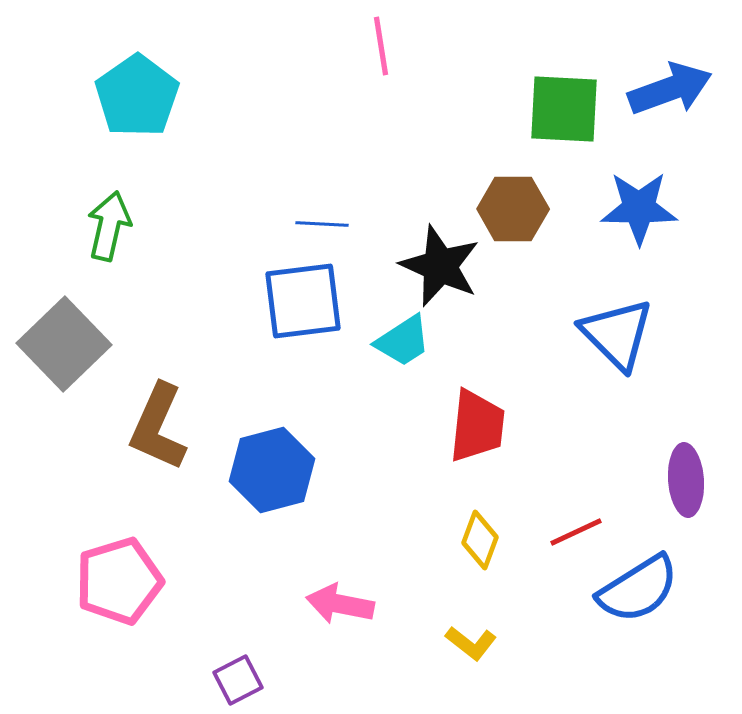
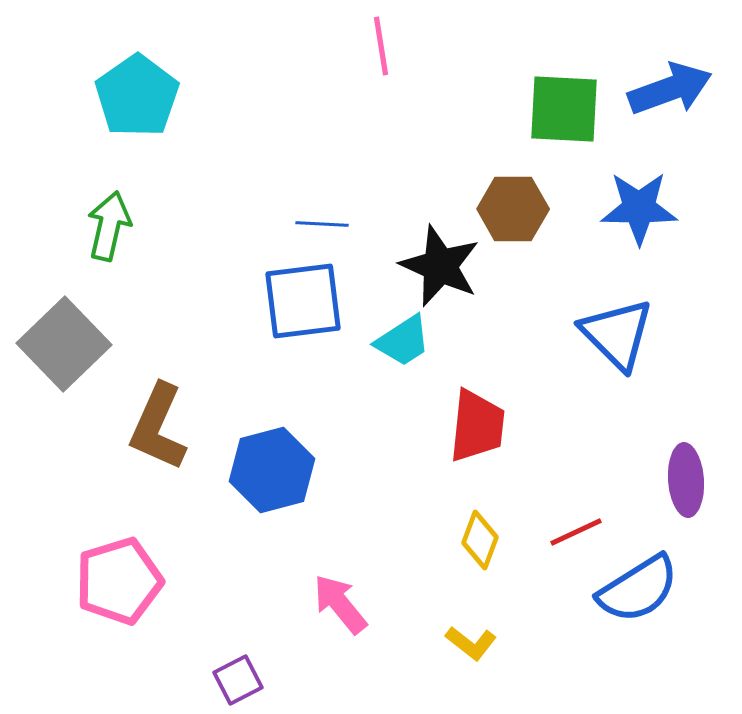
pink arrow: rotated 40 degrees clockwise
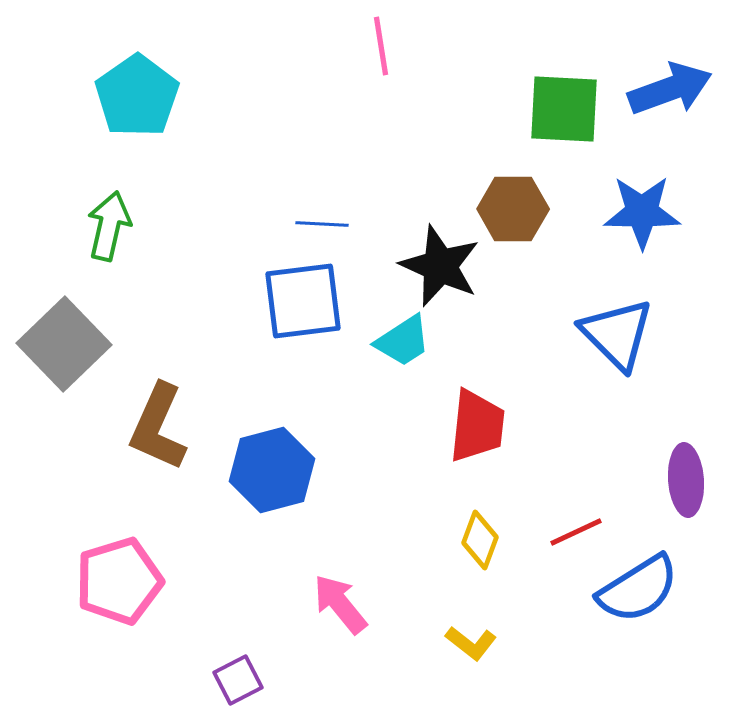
blue star: moved 3 px right, 4 px down
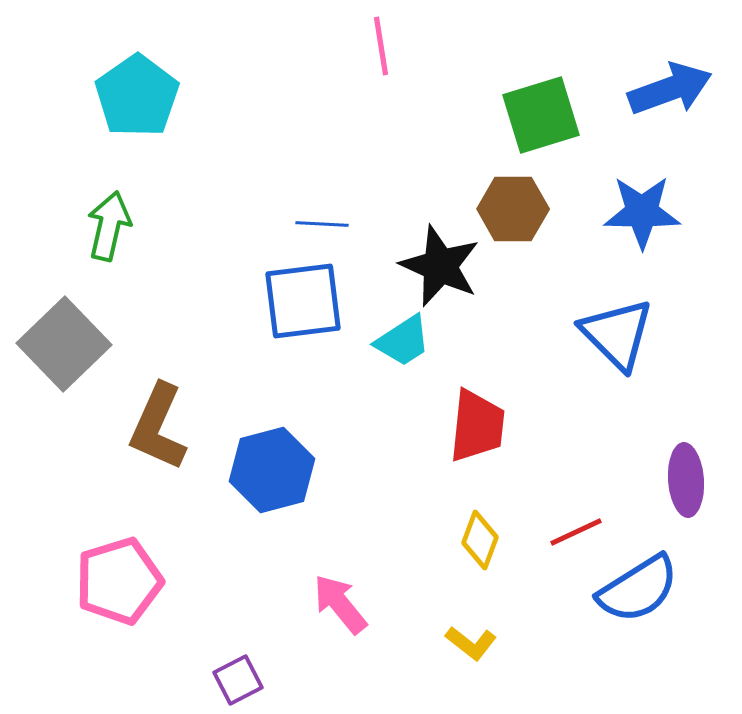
green square: moved 23 px left, 6 px down; rotated 20 degrees counterclockwise
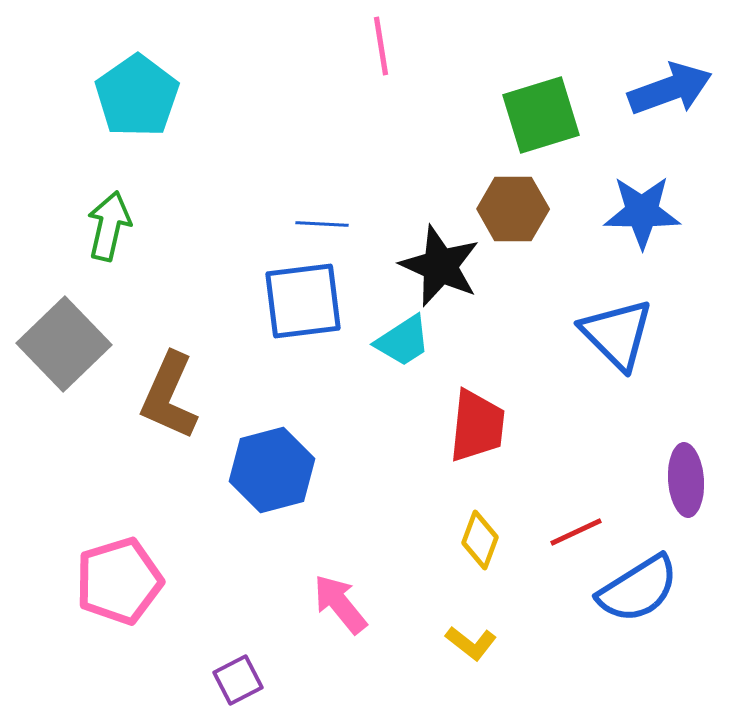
brown L-shape: moved 11 px right, 31 px up
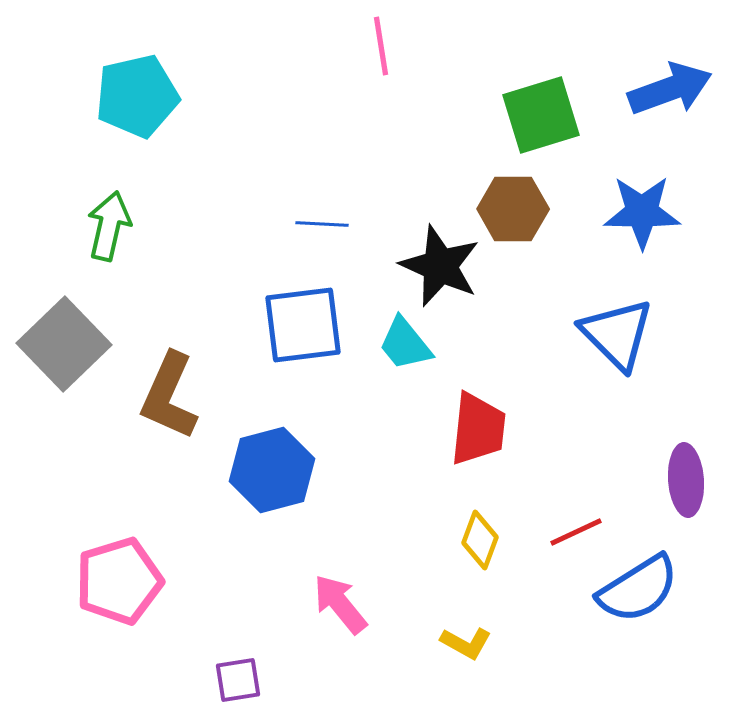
cyan pentagon: rotated 22 degrees clockwise
blue square: moved 24 px down
cyan trapezoid: moved 2 px right, 3 px down; rotated 84 degrees clockwise
red trapezoid: moved 1 px right, 3 px down
yellow L-shape: moved 5 px left; rotated 9 degrees counterclockwise
purple square: rotated 18 degrees clockwise
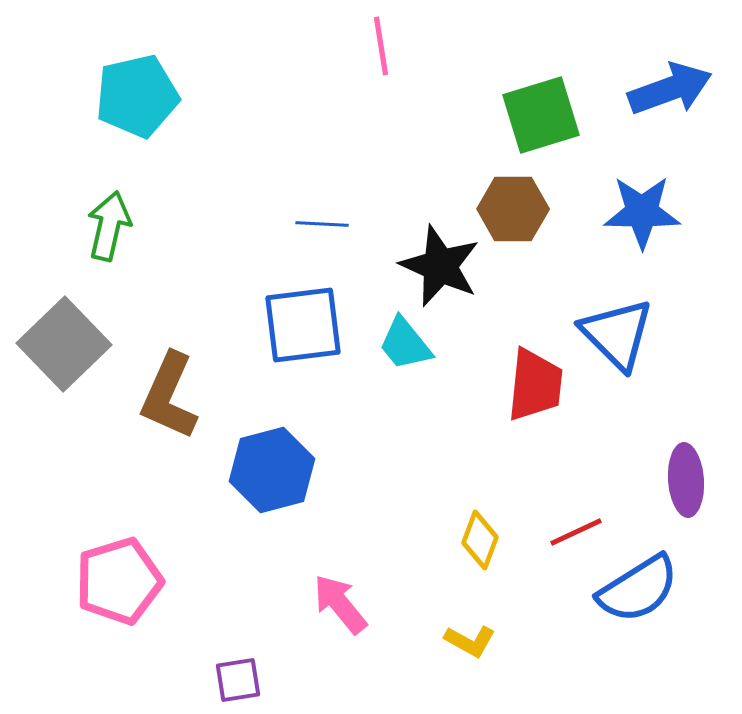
red trapezoid: moved 57 px right, 44 px up
yellow L-shape: moved 4 px right, 2 px up
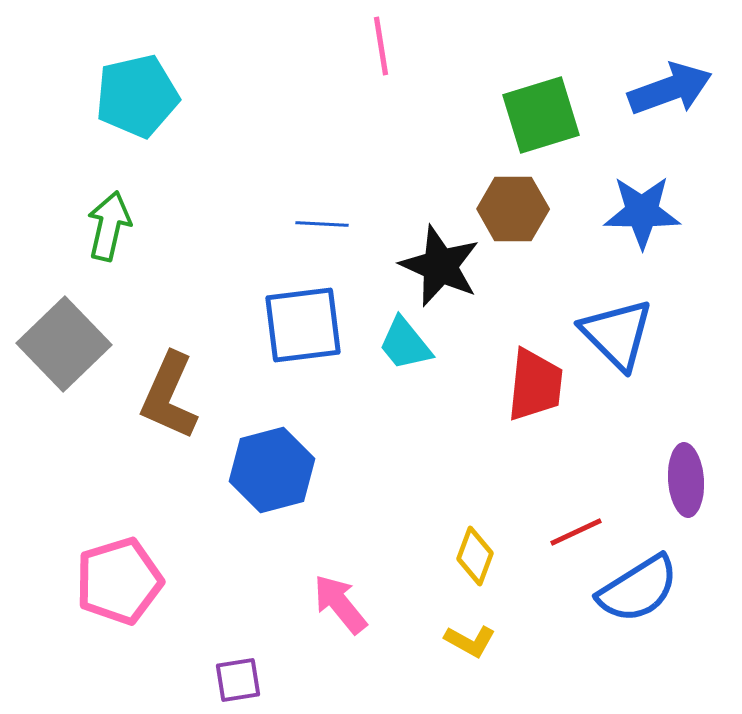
yellow diamond: moved 5 px left, 16 px down
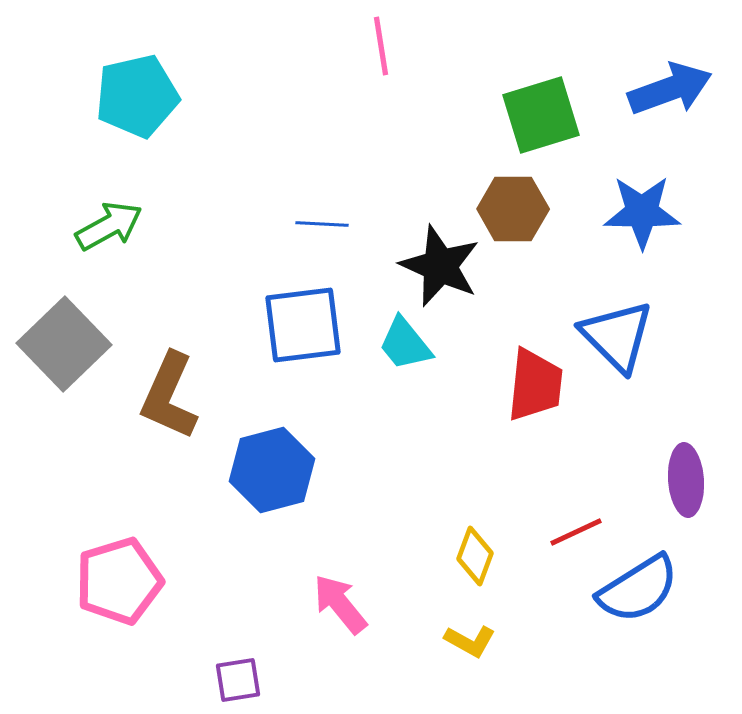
green arrow: rotated 48 degrees clockwise
blue triangle: moved 2 px down
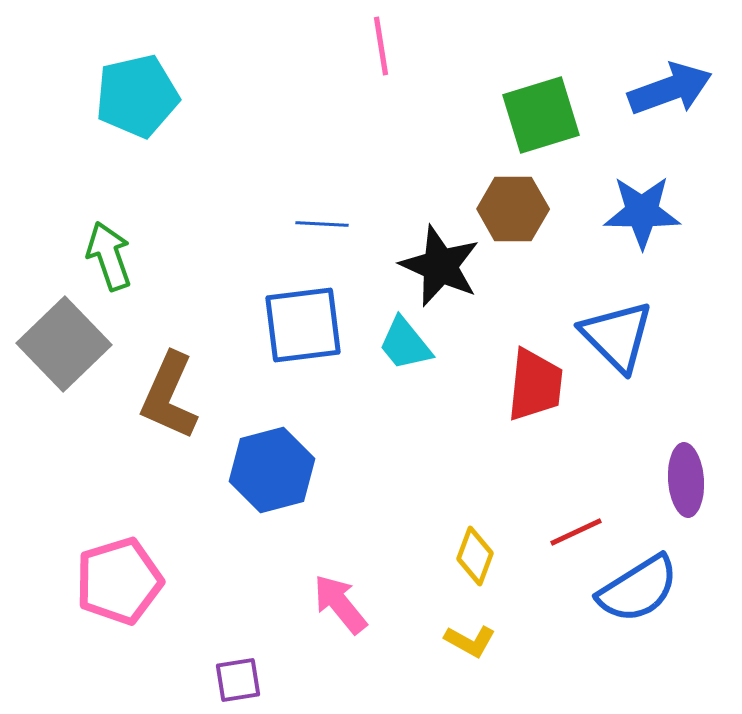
green arrow: moved 30 px down; rotated 80 degrees counterclockwise
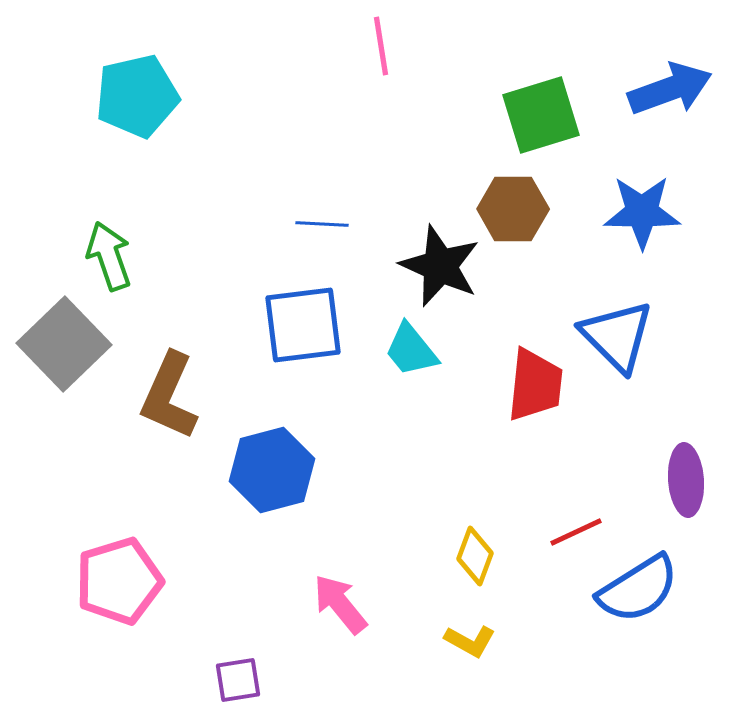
cyan trapezoid: moved 6 px right, 6 px down
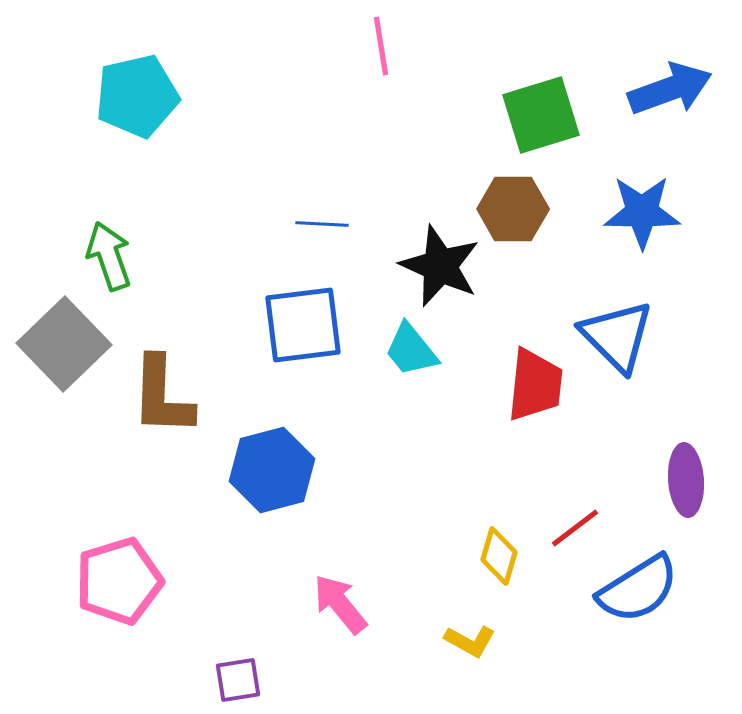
brown L-shape: moved 7 px left; rotated 22 degrees counterclockwise
red line: moved 1 px left, 4 px up; rotated 12 degrees counterclockwise
yellow diamond: moved 24 px right; rotated 4 degrees counterclockwise
